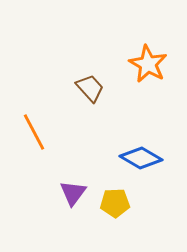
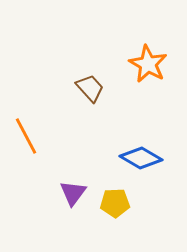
orange line: moved 8 px left, 4 px down
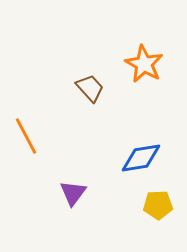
orange star: moved 4 px left
blue diamond: rotated 39 degrees counterclockwise
yellow pentagon: moved 43 px right, 2 px down
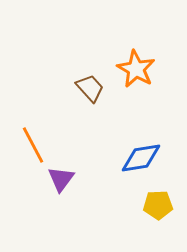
orange star: moved 8 px left, 5 px down
orange line: moved 7 px right, 9 px down
purple triangle: moved 12 px left, 14 px up
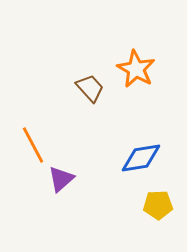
purple triangle: rotated 12 degrees clockwise
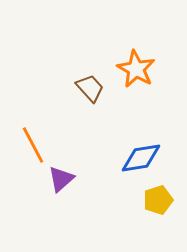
yellow pentagon: moved 5 px up; rotated 16 degrees counterclockwise
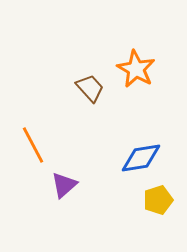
purple triangle: moved 3 px right, 6 px down
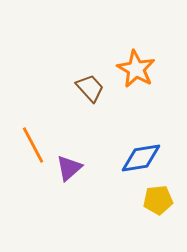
purple triangle: moved 5 px right, 17 px up
yellow pentagon: rotated 12 degrees clockwise
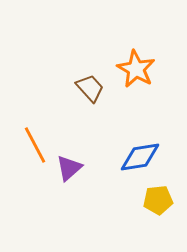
orange line: moved 2 px right
blue diamond: moved 1 px left, 1 px up
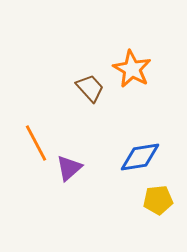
orange star: moved 4 px left
orange line: moved 1 px right, 2 px up
